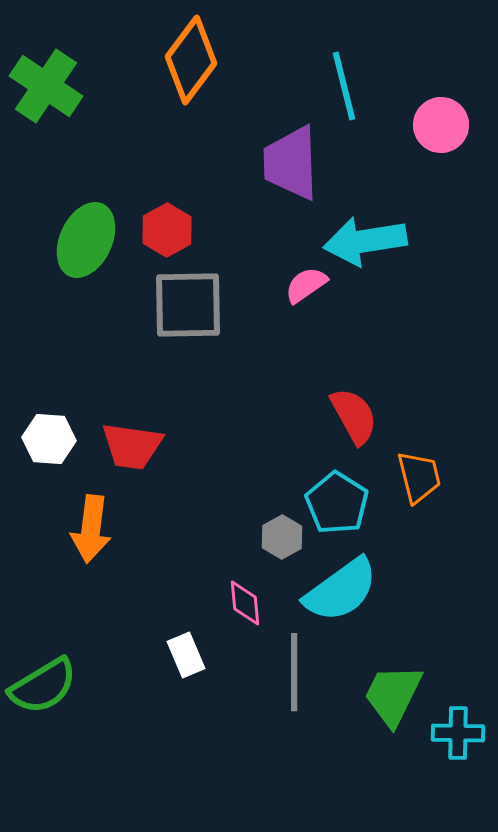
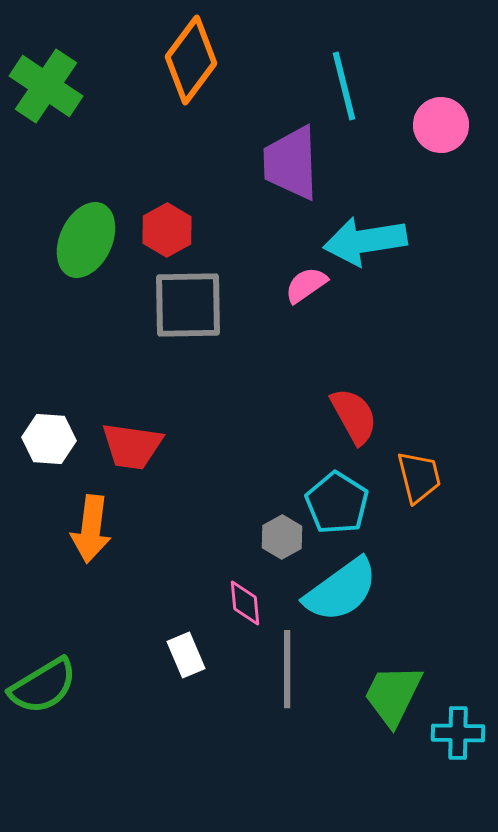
gray line: moved 7 px left, 3 px up
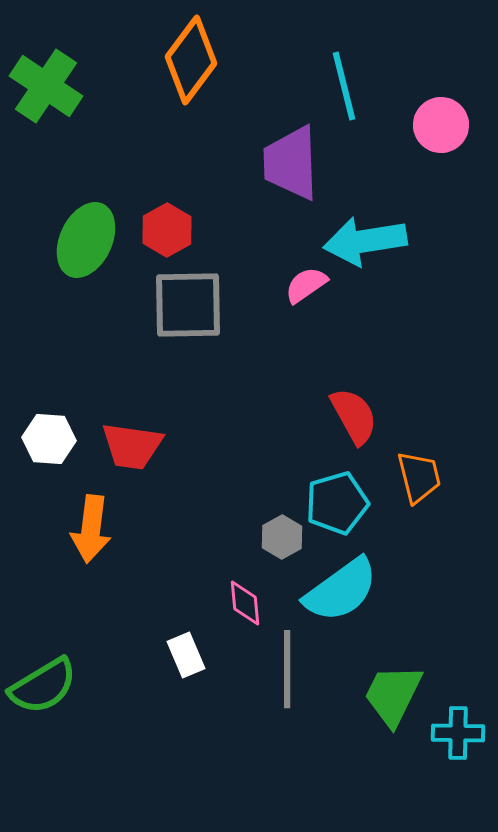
cyan pentagon: rotated 24 degrees clockwise
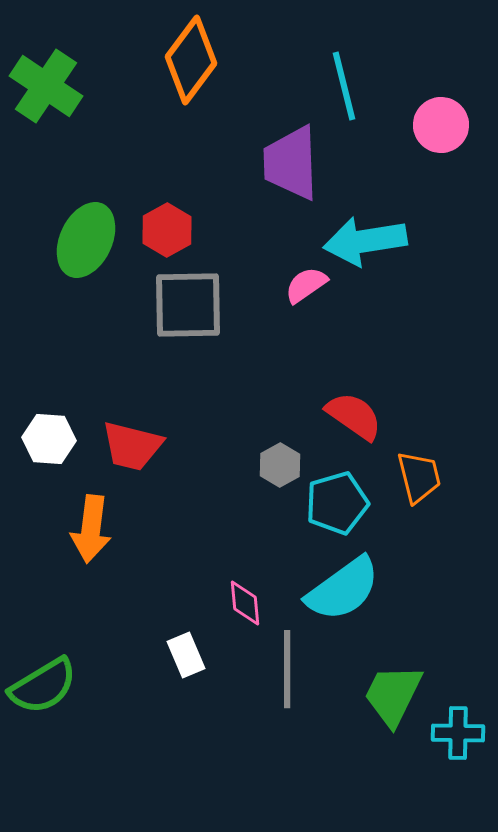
red semicircle: rotated 26 degrees counterclockwise
red trapezoid: rotated 6 degrees clockwise
gray hexagon: moved 2 px left, 72 px up
cyan semicircle: moved 2 px right, 1 px up
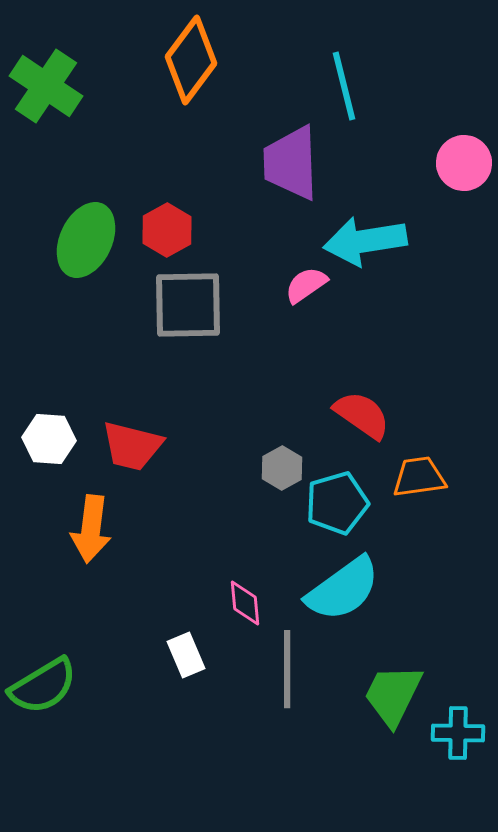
pink circle: moved 23 px right, 38 px down
red semicircle: moved 8 px right, 1 px up
gray hexagon: moved 2 px right, 3 px down
orange trapezoid: rotated 84 degrees counterclockwise
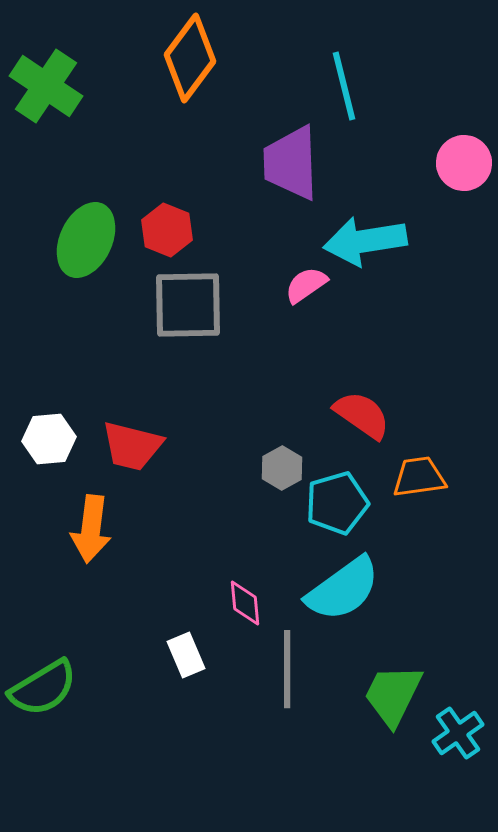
orange diamond: moved 1 px left, 2 px up
red hexagon: rotated 9 degrees counterclockwise
white hexagon: rotated 9 degrees counterclockwise
green semicircle: moved 2 px down
cyan cross: rotated 36 degrees counterclockwise
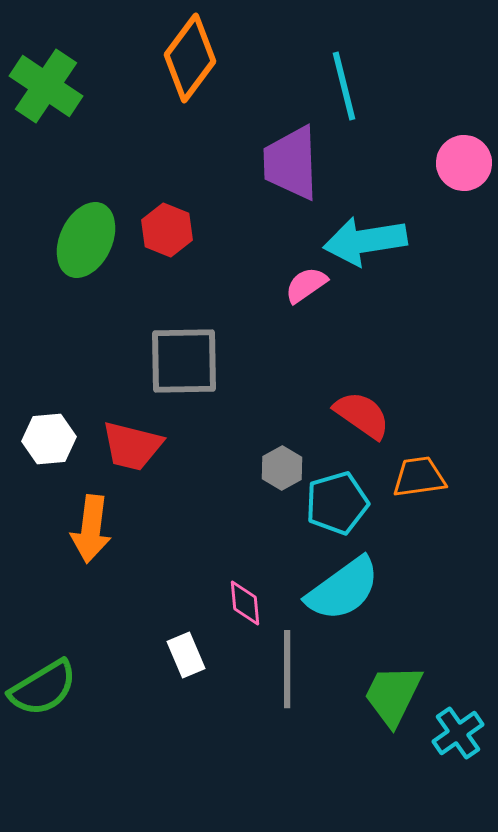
gray square: moved 4 px left, 56 px down
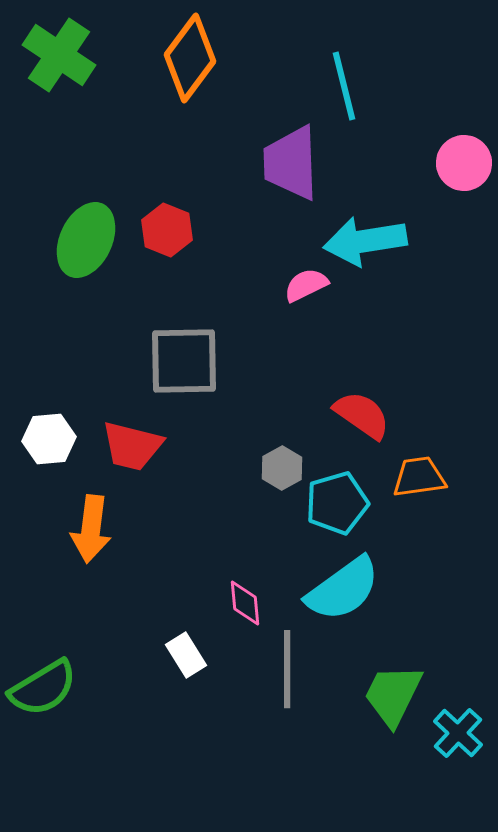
green cross: moved 13 px right, 31 px up
pink semicircle: rotated 9 degrees clockwise
white rectangle: rotated 9 degrees counterclockwise
cyan cross: rotated 12 degrees counterclockwise
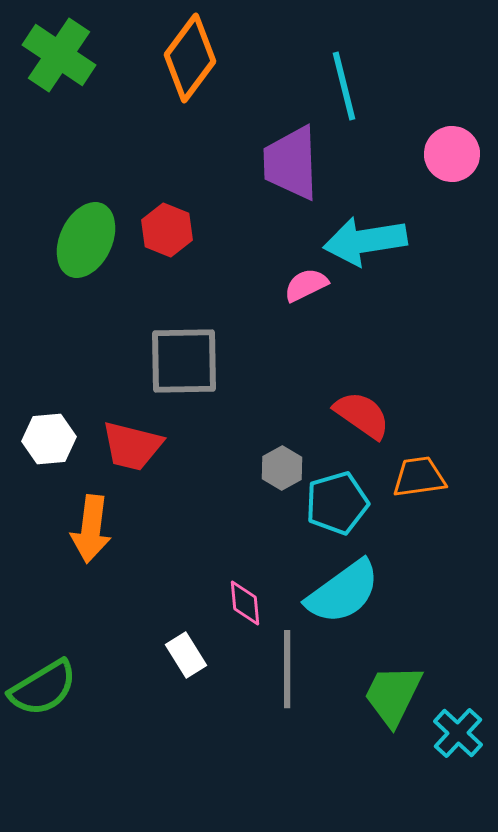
pink circle: moved 12 px left, 9 px up
cyan semicircle: moved 3 px down
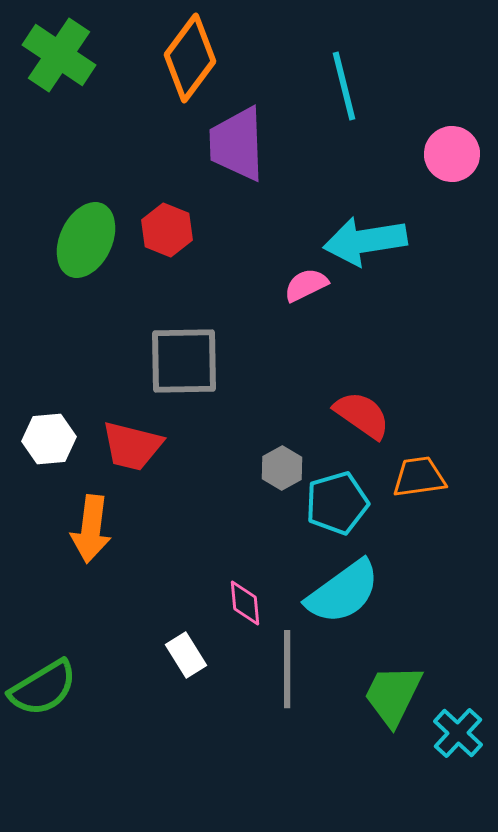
purple trapezoid: moved 54 px left, 19 px up
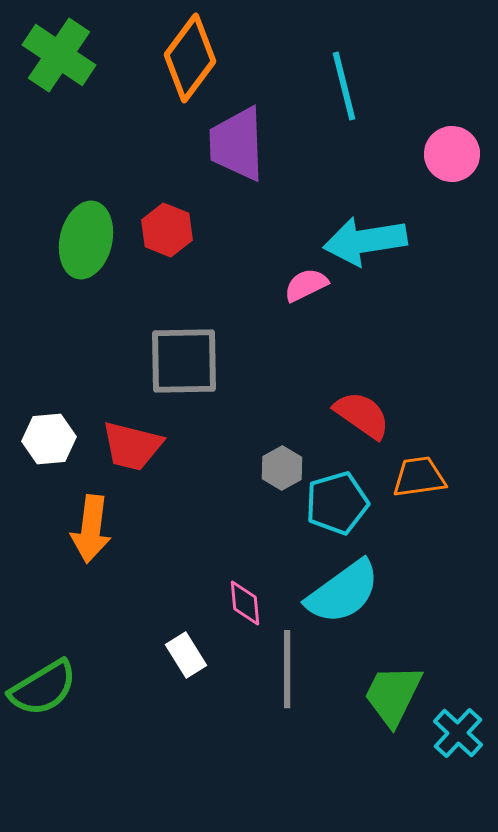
green ellipse: rotated 12 degrees counterclockwise
